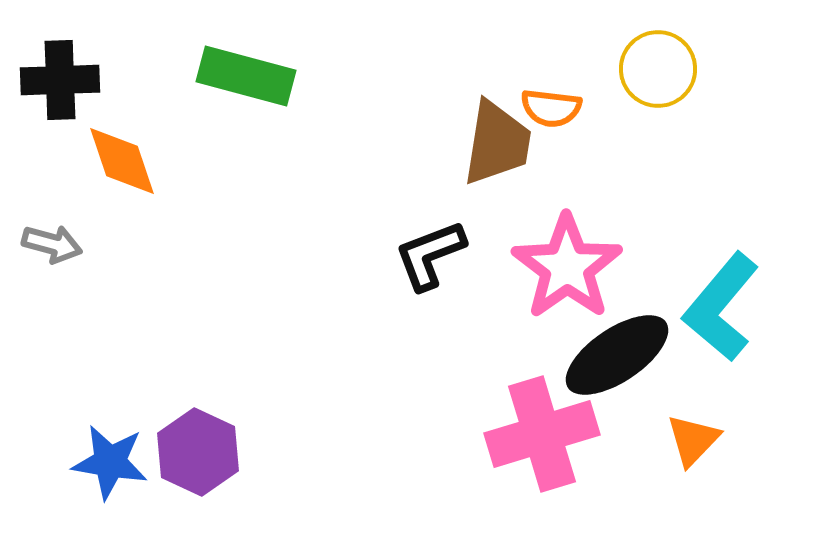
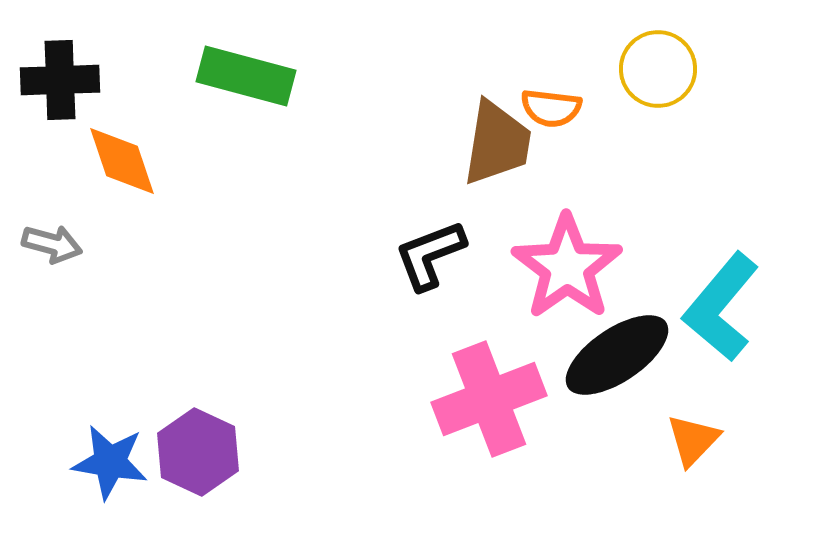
pink cross: moved 53 px left, 35 px up; rotated 4 degrees counterclockwise
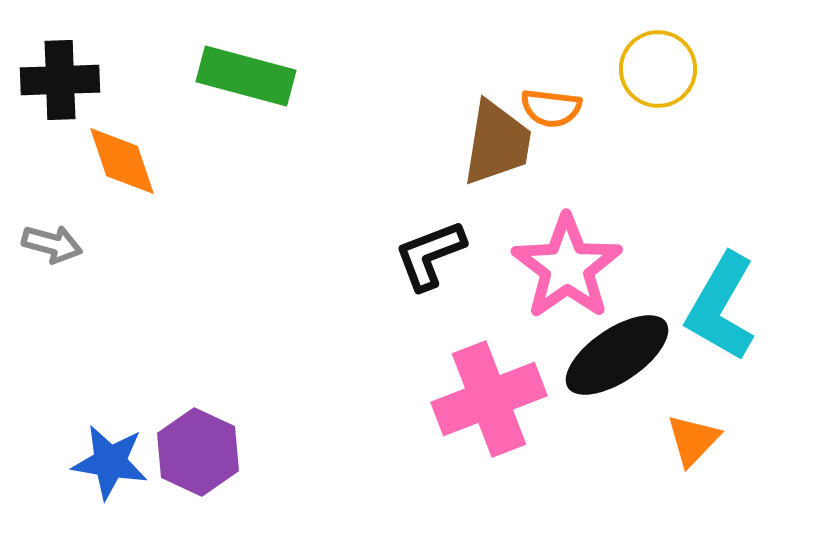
cyan L-shape: rotated 10 degrees counterclockwise
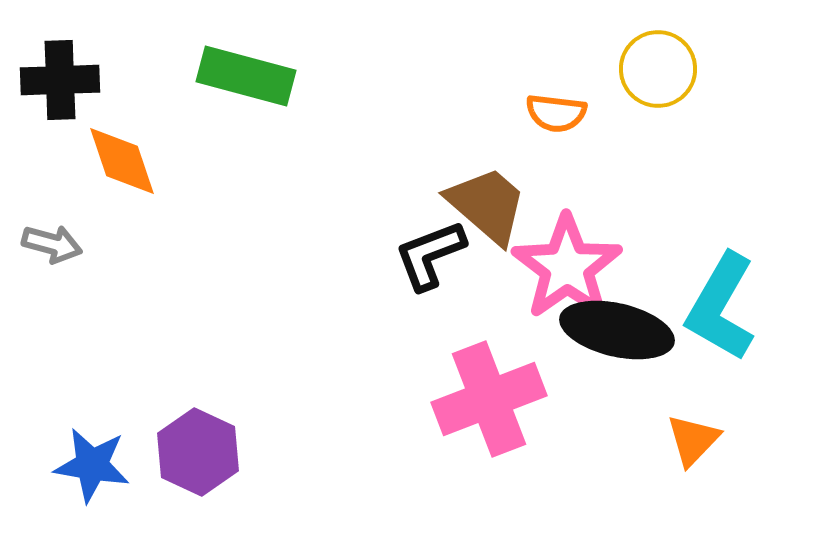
orange semicircle: moved 5 px right, 5 px down
brown trapezoid: moved 10 px left, 62 px down; rotated 58 degrees counterclockwise
black ellipse: moved 25 px up; rotated 47 degrees clockwise
blue star: moved 18 px left, 3 px down
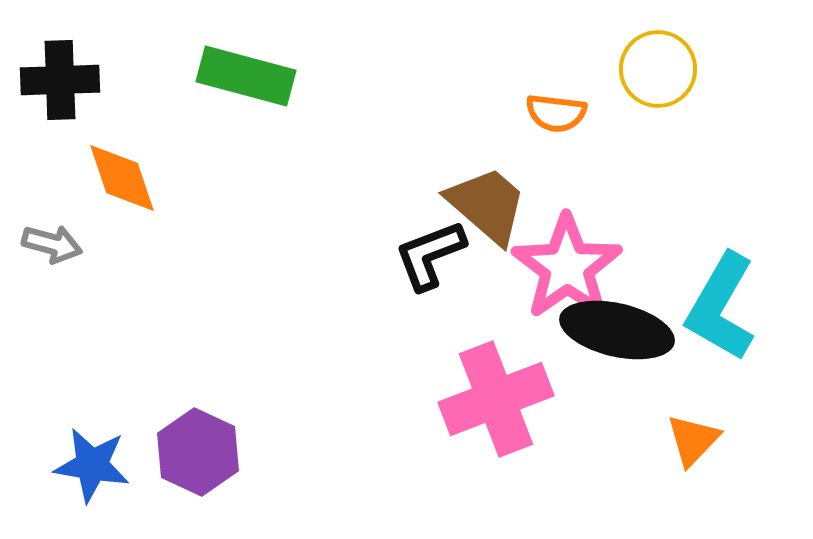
orange diamond: moved 17 px down
pink cross: moved 7 px right
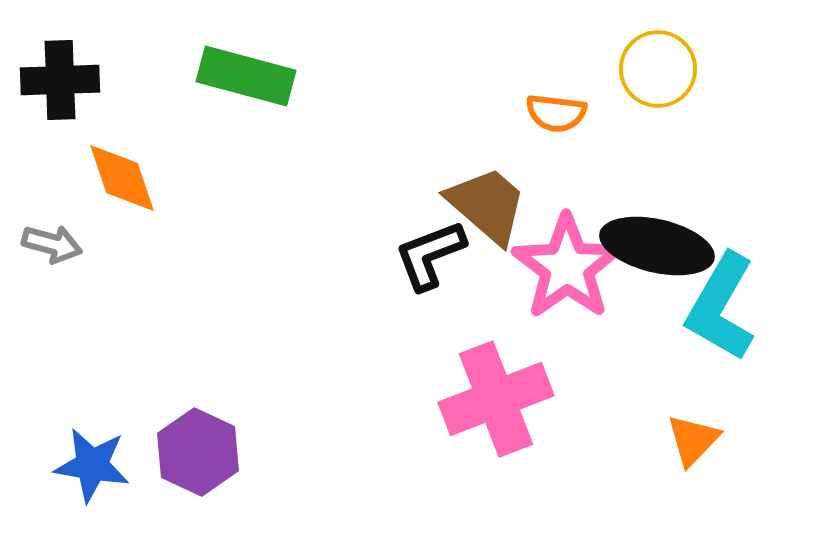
black ellipse: moved 40 px right, 84 px up
